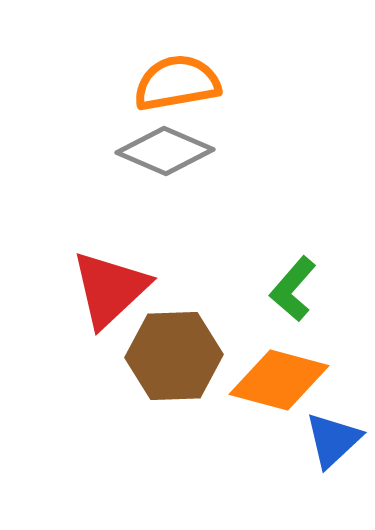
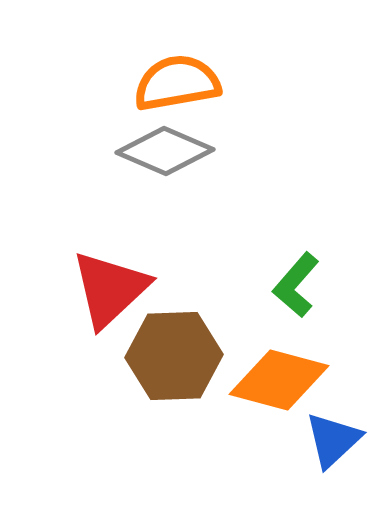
green L-shape: moved 3 px right, 4 px up
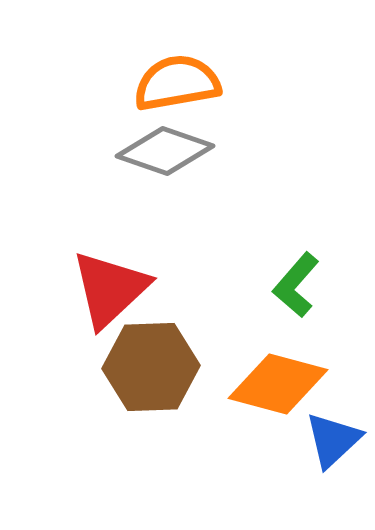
gray diamond: rotated 4 degrees counterclockwise
brown hexagon: moved 23 px left, 11 px down
orange diamond: moved 1 px left, 4 px down
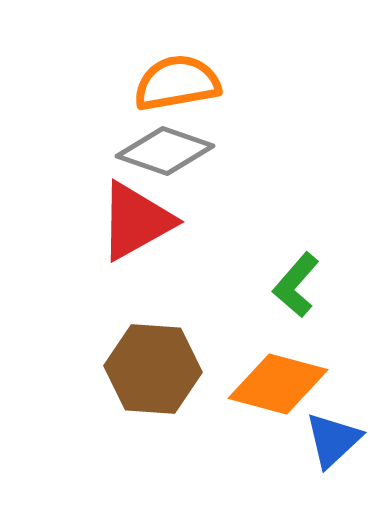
red triangle: moved 26 px right, 68 px up; rotated 14 degrees clockwise
brown hexagon: moved 2 px right, 2 px down; rotated 6 degrees clockwise
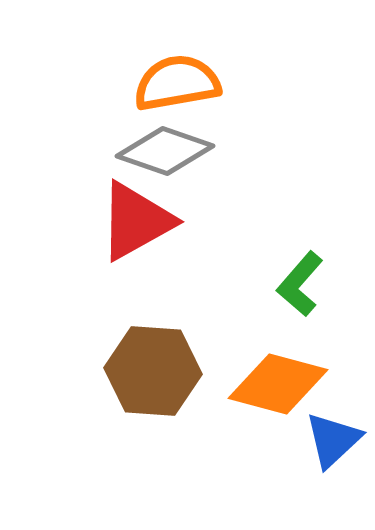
green L-shape: moved 4 px right, 1 px up
brown hexagon: moved 2 px down
